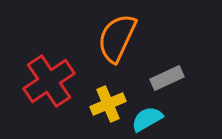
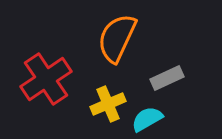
red cross: moved 3 px left, 2 px up
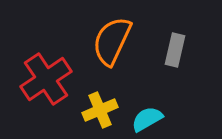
orange semicircle: moved 5 px left, 3 px down
gray rectangle: moved 8 px right, 28 px up; rotated 52 degrees counterclockwise
yellow cross: moved 8 px left, 6 px down
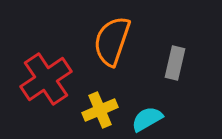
orange semicircle: rotated 6 degrees counterclockwise
gray rectangle: moved 13 px down
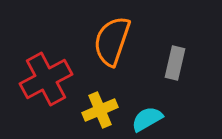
red cross: rotated 6 degrees clockwise
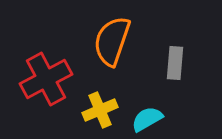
gray rectangle: rotated 8 degrees counterclockwise
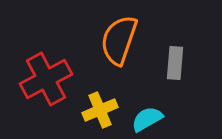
orange semicircle: moved 7 px right, 1 px up
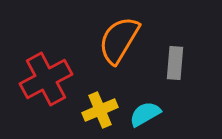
orange semicircle: rotated 12 degrees clockwise
cyan semicircle: moved 2 px left, 5 px up
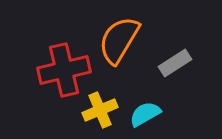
gray rectangle: rotated 52 degrees clockwise
red cross: moved 18 px right, 9 px up; rotated 15 degrees clockwise
